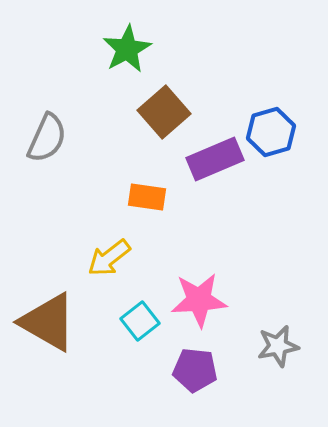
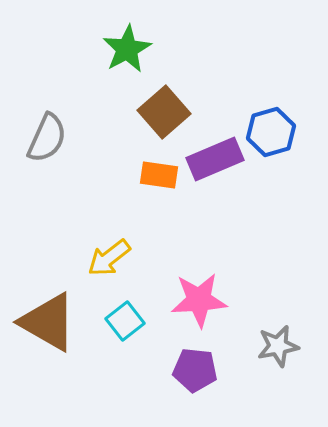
orange rectangle: moved 12 px right, 22 px up
cyan square: moved 15 px left
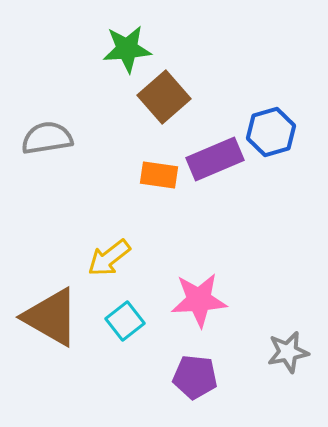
green star: rotated 24 degrees clockwise
brown square: moved 15 px up
gray semicircle: rotated 123 degrees counterclockwise
brown triangle: moved 3 px right, 5 px up
gray star: moved 10 px right, 6 px down
purple pentagon: moved 7 px down
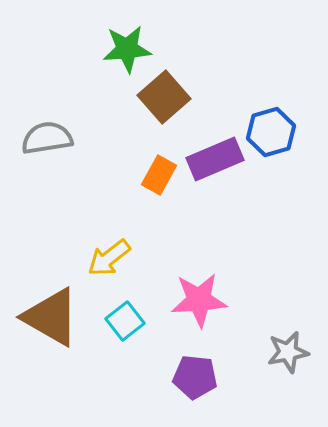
orange rectangle: rotated 69 degrees counterclockwise
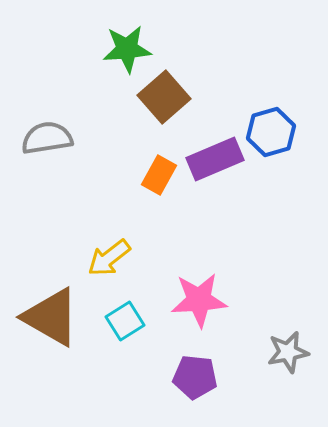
cyan square: rotated 6 degrees clockwise
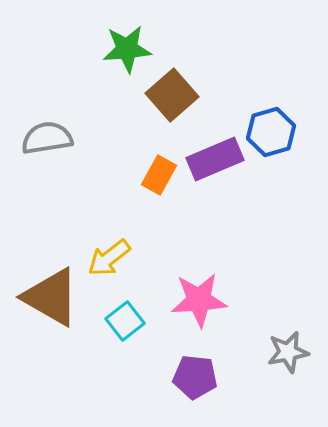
brown square: moved 8 px right, 2 px up
brown triangle: moved 20 px up
cyan square: rotated 6 degrees counterclockwise
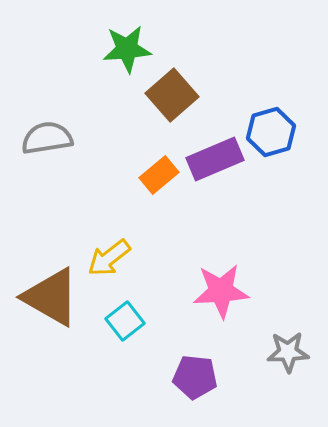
orange rectangle: rotated 21 degrees clockwise
pink star: moved 22 px right, 9 px up
gray star: rotated 9 degrees clockwise
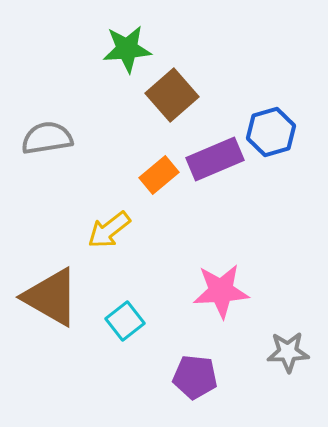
yellow arrow: moved 28 px up
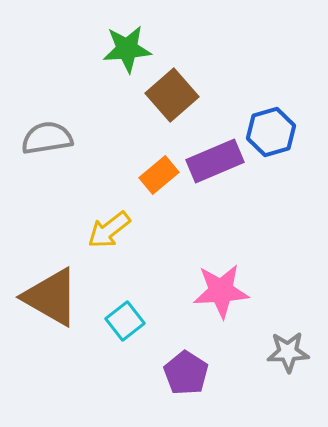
purple rectangle: moved 2 px down
purple pentagon: moved 9 px left, 4 px up; rotated 27 degrees clockwise
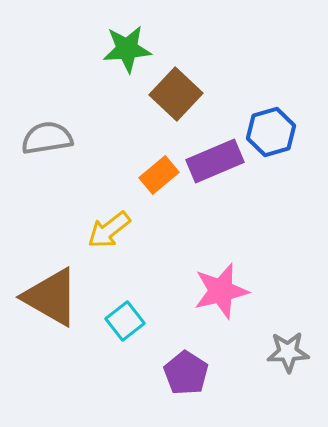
brown square: moved 4 px right, 1 px up; rotated 6 degrees counterclockwise
pink star: rotated 10 degrees counterclockwise
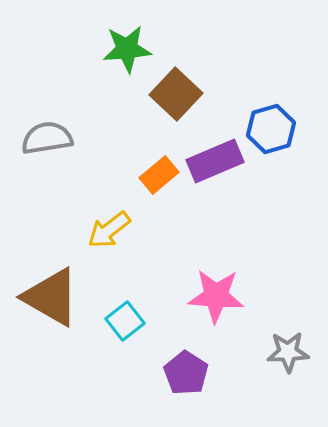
blue hexagon: moved 3 px up
pink star: moved 5 px left, 5 px down; rotated 18 degrees clockwise
